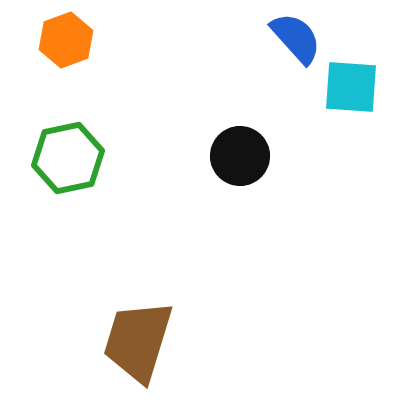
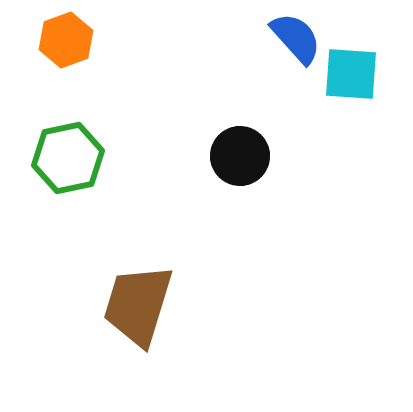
cyan square: moved 13 px up
brown trapezoid: moved 36 px up
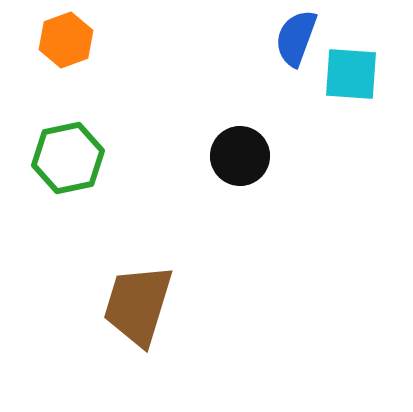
blue semicircle: rotated 118 degrees counterclockwise
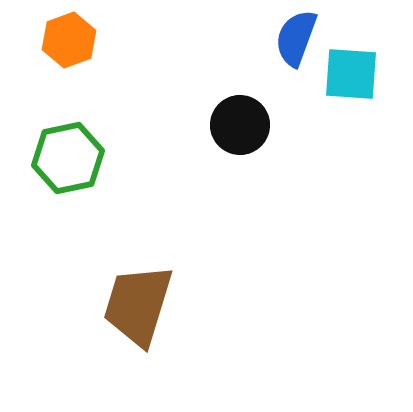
orange hexagon: moved 3 px right
black circle: moved 31 px up
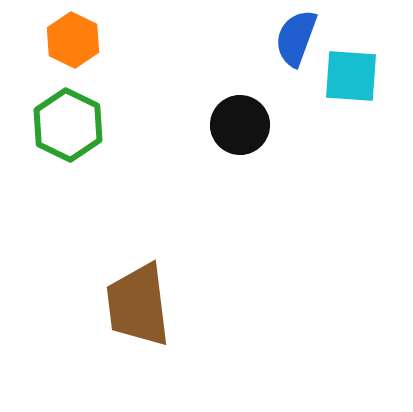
orange hexagon: moved 4 px right; rotated 14 degrees counterclockwise
cyan square: moved 2 px down
green hexagon: moved 33 px up; rotated 22 degrees counterclockwise
brown trapezoid: rotated 24 degrees counterclockwise
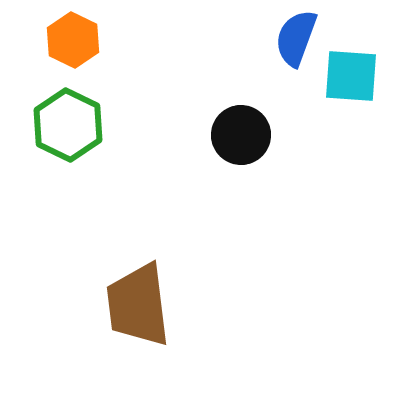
black circle: moved 1 px right, 10 px down
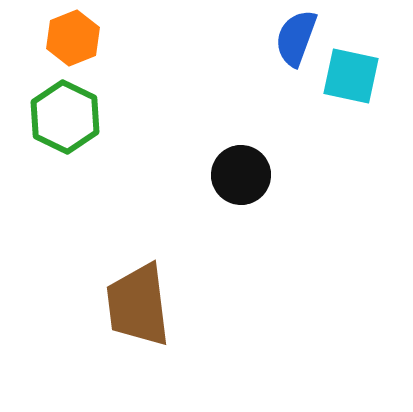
orange hexagon: moved 2 px up; rotated 12 degrees clockwise
cyan square: rotated 8 degrees clockwise
green hexagon: moved 3 px left, 8 px up
black circle: moved 40 px down
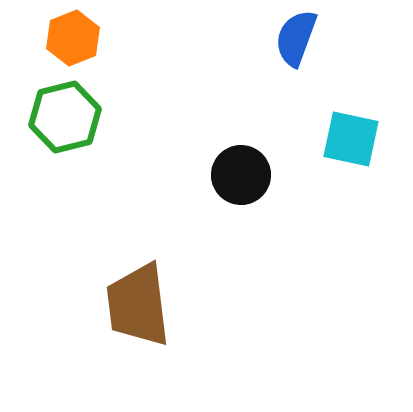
cyan square: moved 63 px down
green hexagon: rotated 20 degrees clockwise
